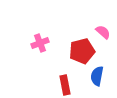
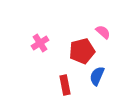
pink cross: rotated 12 degrees counterclockwise
blue semicircle: rotated 12 degrees clockwise
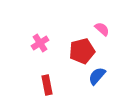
pink semicircle: moved 1 px left, 3 px up
blue semicircle: rotated 18 degrees clockwise
red rectangle: moved 18 px left
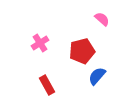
pink semicircle: moved 10 px up
red rectangle: rotated 18 degrees counterclockwise
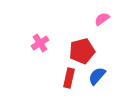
pink semicircle: rotated 77 degrees counterclockwise
red rectangle: moved 22 px right, 7 px up; rotated 42 degrees clockwise
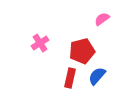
red rectangle: moved 1 px right
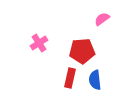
pink cross: moved 1 px left
red pentagon: rotated 10 degrees clockwise
blue semicircle: moved 2 px left, 4 px down; rotated 48 degrees counterclockwise
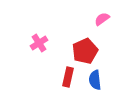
red pentagon: moved 3 px right; rotated 20 degrees counterclockwise
red rectangle: moved 2 px left, 1 px up
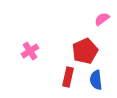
pink cross: moved 9 px left, 8 px down
blue semicircle: moved 1 px right
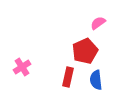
pink semicircle: moved 4 px left, 4 px down
pink cross: moved 8 px left, 16 px down
